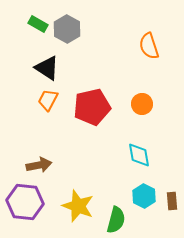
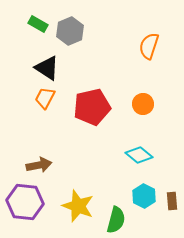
gray hexagon: moved 3 px right, 2 px down; rotated 8 degrees clockwise
orange semicircle: rotated 36 degrees clockwise
orange trapezoid: moved 3 px left, 2 px up
orange circle: moved 1 px right
cyan diamond: rotated 40 degrees counterclockwise
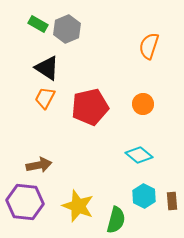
gray hexagon: moved 3 px left, 2 px up
red pentagon: moved 2 px left
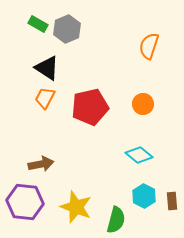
brown arrow: moved 2 px right, 1 px up
yellow star: moved 2 px left, 1 px down
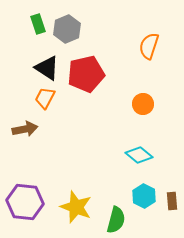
green rectangle: rotated 42 degrees clockwise
red pentagon: moved 4 px left, 33 px up
brown arrow: moved 16 px left, 35 px up
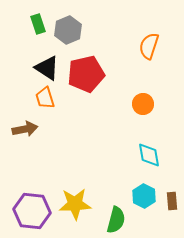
gray hexagon: moved 1 px right, 1 px down
orange trapezoid: rotated 45 degrees counterclockwise
cyan diamond: moved 10 px right; rotated 40 degrees clockwise
purple hexagon: moved 7 px right, 9 px down
yellow star: moved 1 px left, 3 px up; rotated 24 degrees counterclockwise
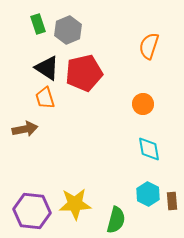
red pentagon: moved 2 px left, 1 px up
cyan diamond: moved 6 px up
cyan hexagon: moved 4 px right, 2 px up
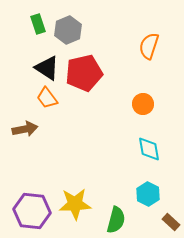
orange trapezoid: moved 2 px right; rotated 20 degrees counterclockwise
brown rectangle: moved 1 px left, 21 px down; rotated 42 degrees counterclockwise
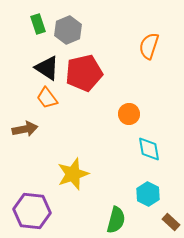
orange circle: moved 14 px left, 10 px down
yellow star: moved 2 px left, 30 px up; rotated 16 degrees counterclockwise
